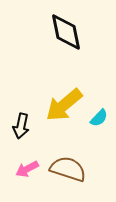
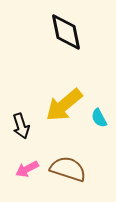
cyan semicircle: rotated 108 degrees clockwise
black arrow: rotated 30 degrees counterclockwise
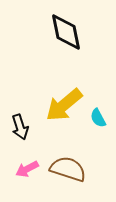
cyan semicircle: moved 1 px left
black arrow: moved 1 px left, 1 px down
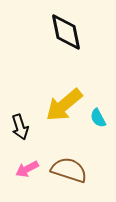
brown semicircle: moved 1 px right, 1 px down
